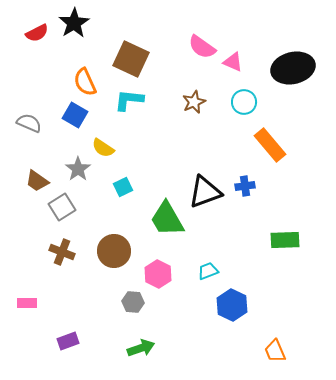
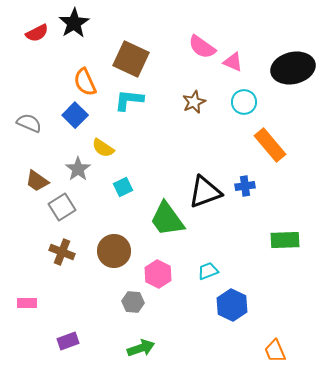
blue square: rotated 15 degrees clockwise
green trapezoid: rotated 6 degrees counterclockwise
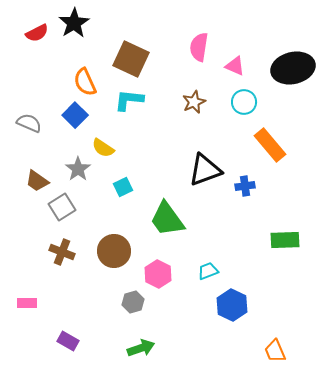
pink semicircle: moved 3 px left; rotated 64 degrees clockwise
pink triangle: moved 2 px right, 4 px down
black triangle: moved 22 px up
gray hexagon: rotated 20 degrees counterclockwise
purple rectangle: rotated 50 degrees clockwise
